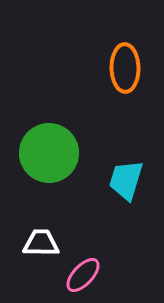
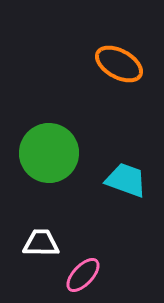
orange ellipse: moved 6 px left, 4 px up; rotated 60 degrees counterclockwise
cyan trapezoid: rotated 93 degrees clockwise
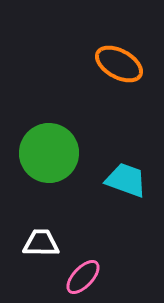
pink ellipse: moved 2 px down
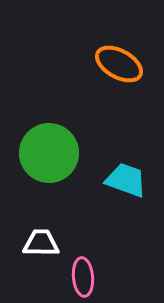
pink ellipse: rotated 48 degrees counterclockwise
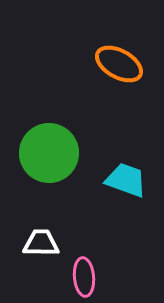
pink ellipse: moved 1 px right
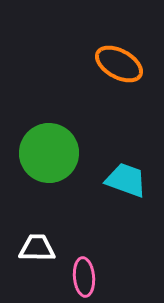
white trapezoid: moved 4 px left, 5 px down
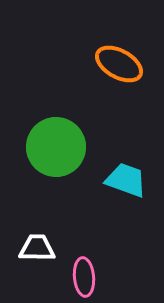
green circle: moved 7 px right, 6 px up
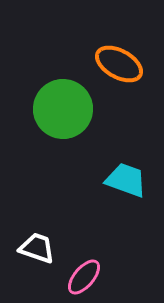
green circle: moved 7 px right, 38 px up
white trapezoid: rotated 18 degrees clockwise
pink ellipse: rotated 45 degrees clockwise
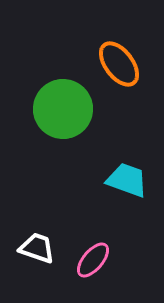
orange ellipse: rotated 24 degrees clockwise
cyan trapezoid: moved 1 px right
pink ellipse: moved 9 px right, 17 px up
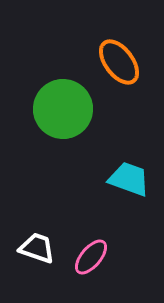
orange ellipse: moved 2 px up
cyan trapezoid: moved 2 px right, 1 px up
pink ellipse: moved 2 px left, 3 px up
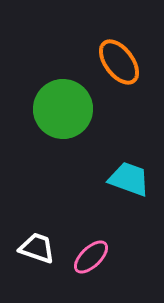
pink ellipse: rotated 6 degrees clockwise
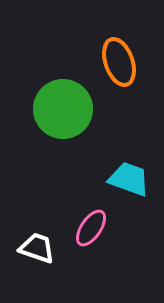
orange ellipse: rotated 18 degrees clockwise
pink ellipse: moved 29 px up; rotated 12 degrees counterclockwise
